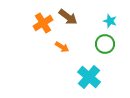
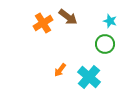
orange arrow: moved 2 px left, 23 px down; rotated 96 degrees clockwise
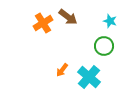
green circle: moved 1 px left, 2 px down
orange arrow: moved 2 px right
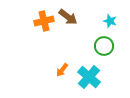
orange cross: moved 1 px right, 2 px up; rotated 18 degrees clockwise
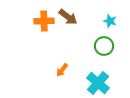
orange cross: rotated 12 degrees clockwise
cyan cross: moved 9 px right, 6 px down
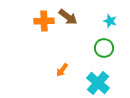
green circle: moved 2 px down
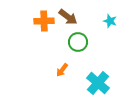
green circle: moved 26 px left, 6 px up
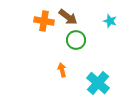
orange cross: rotated 12 degrees clockwise
green circle: moved 2 px left, 2 px up
orange arrow: rotated 128 degrees clockwise
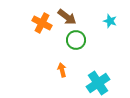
brown arrow: moved 1 px left
orange cross: moved 2 px left, 2 px down; rotated 18 degrees clockwise
cyan cross: rotated 15 degrees clockwise
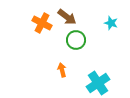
cyan star: moved 1 px right, 2 px down
